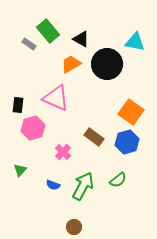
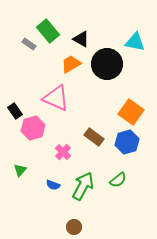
black rectangle: moved 3 px left, 6 px down; rotated 42 degrees counterclockwise
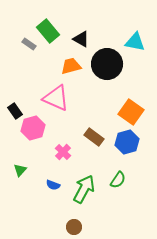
orange trapezoid: moved 2 px down; rotated 15 degrees clockwise
green semicircle: rotated 18 degrees counterclockwise
green arrow: moved 1 px right, 3 px down
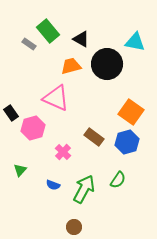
black rectangle: moved 4 px left, 2 px down
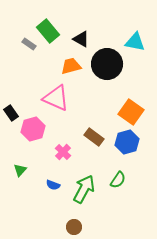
pink hexagon: moved 1 px down
